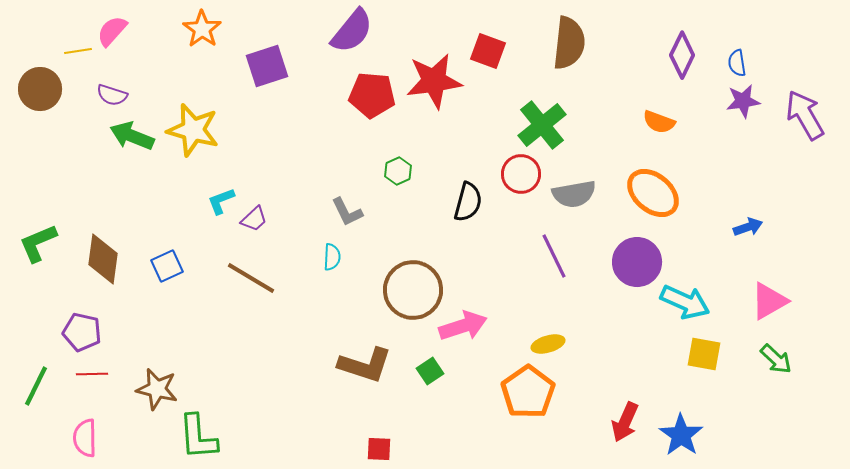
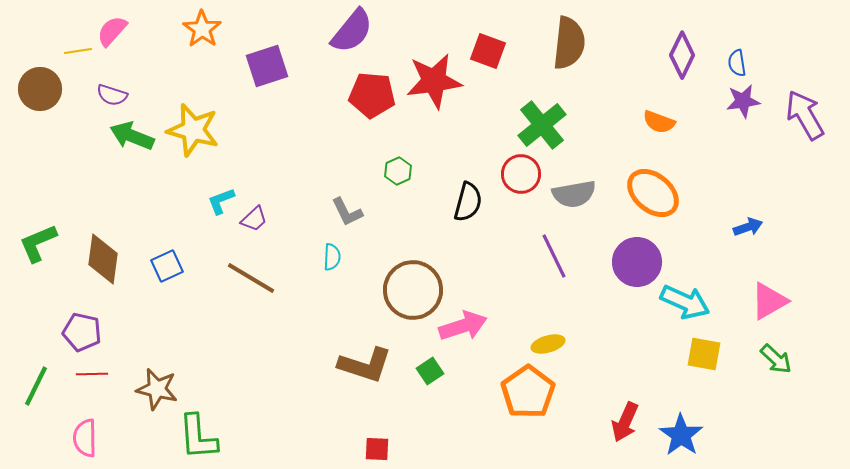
red square at (379, 449): moved 2 px left
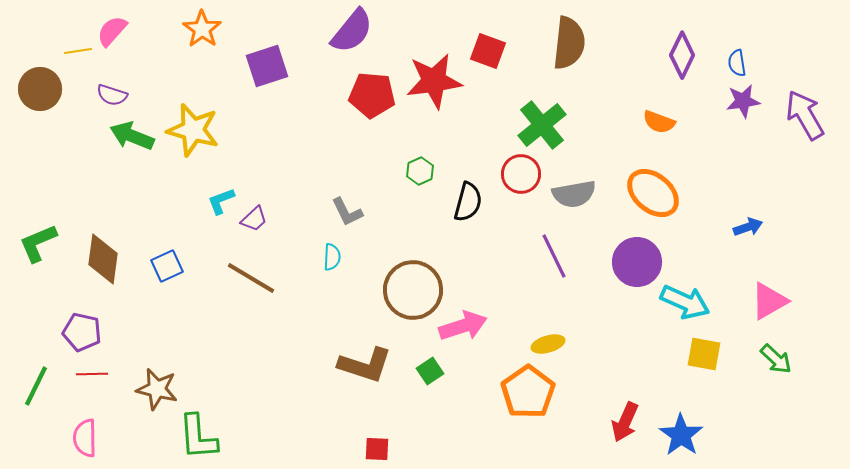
green hexagon at (398, 171): moved 22 px right
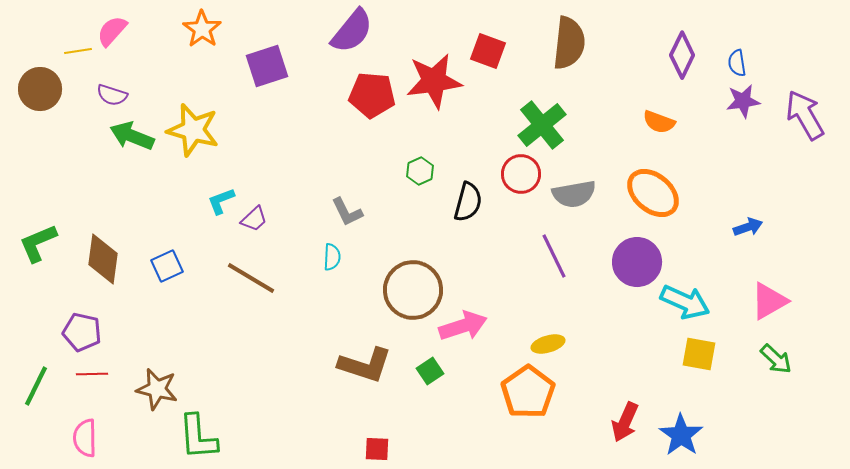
yellow square at (704, 354): moved 5 px left
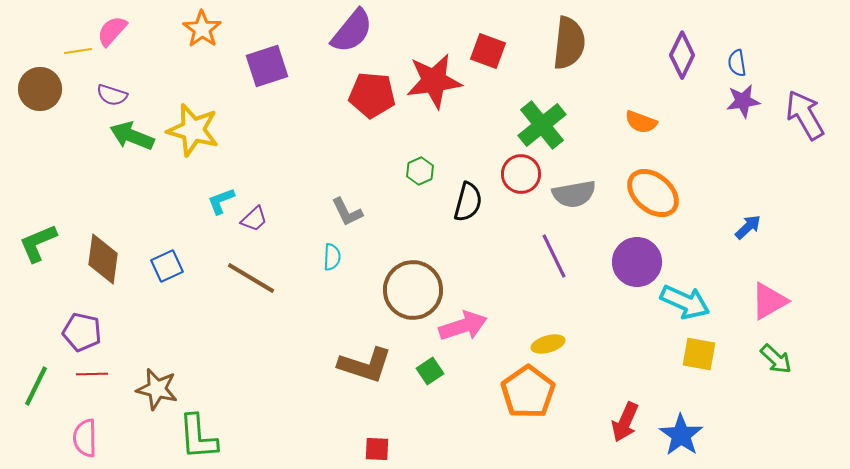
orange semicircle at (659, 122): moved 18 px left
blue arrow at (748, 227): rotated 24 degrees counterclockwise
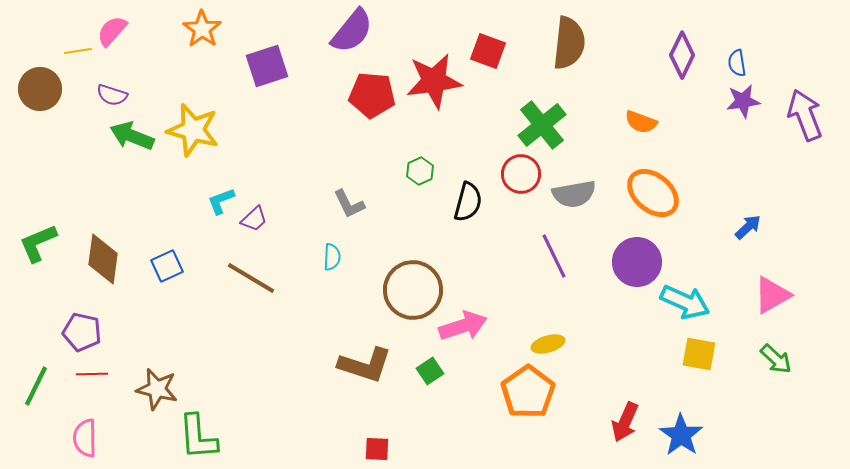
purple arrow at (805, 115): rotated 9 degrees clockwise
gray L-shape at (347, 212): moved 2 px right, 8 px up
pink triangle at (769, 301): moved 3 px right, 6 px up
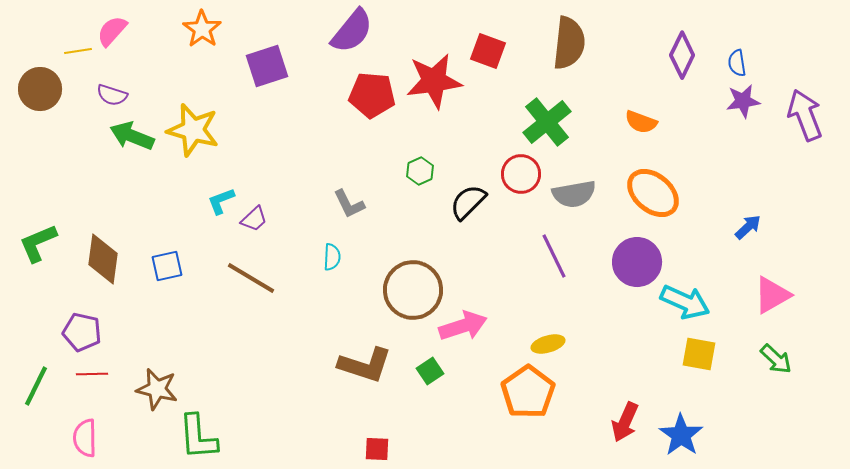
green cross at (542, 125): moved 5 px right, 3 px up
black semicircle at (468, 202): rotated 150 degrees counterclockwise
blue square at (167, 266): rotated 12 degrees clockwise
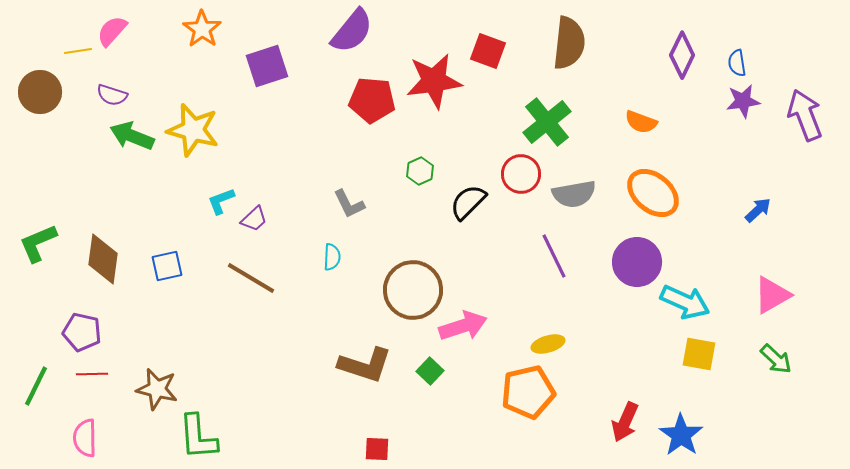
brown circle at (40, 89): moved 3 px down
red pentagon at (372, 95): moved 5 px down
blue arrow at (748, 227): moved 10 px right, 17 px up
green square at (430, 371): rotated 12 degrees counterclockwise
orange pentagon at (528, 392): rotated 22 degrees clockwise
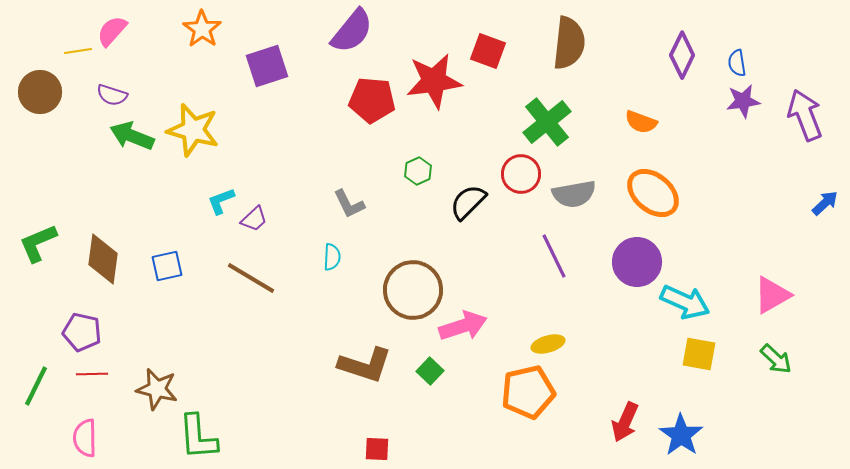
green hexagon at (420, 171): moved 2 px left
blue arrow at (758, 210): moved 67 px right, 7 px up
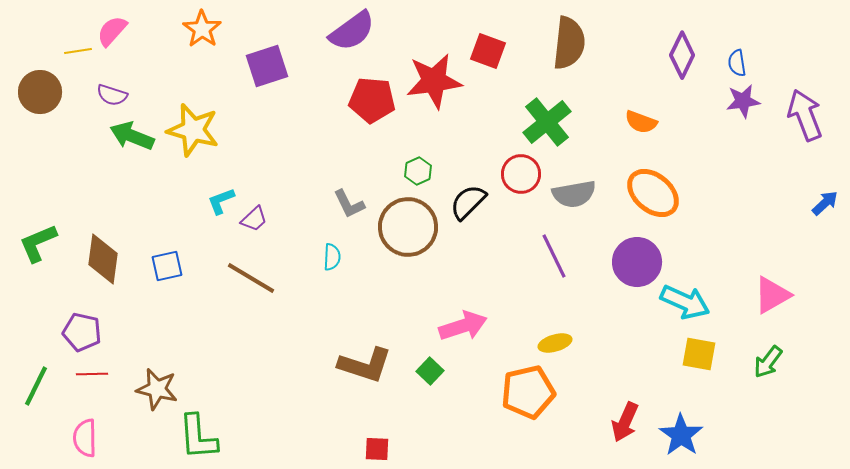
purple semicircle at (352, 31): rotated 15 degrees clockwise
brown circle at (413, 290): moved 5 px left, 63 px up
yellow ellipse at (548, 344): moved 7 px right, 1 px up
green arrow at (776, 359): moved 8 px left, 3 px down; rotated 84 degrees clockwise
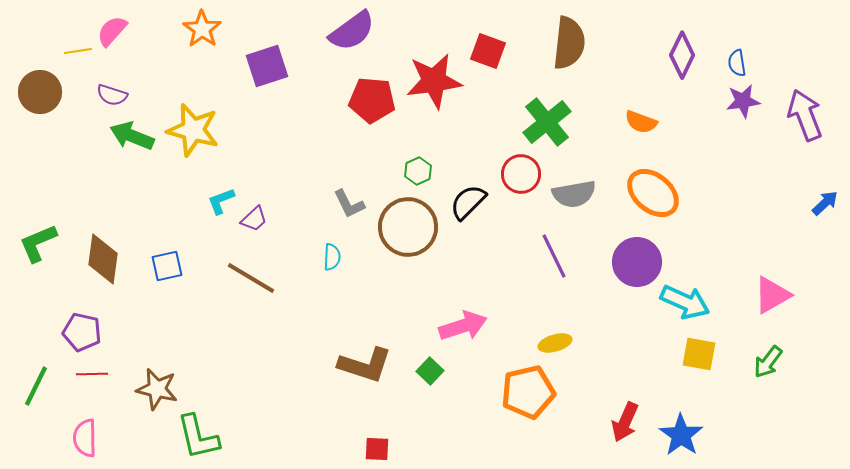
green L-shape at (198, 437): rotated 9 degrees counterclockwise
